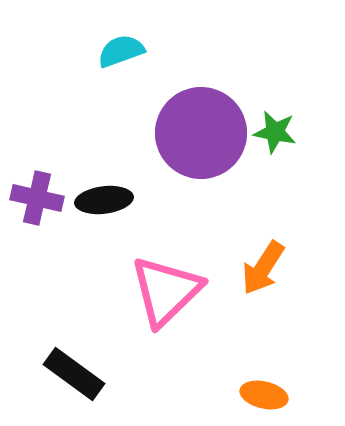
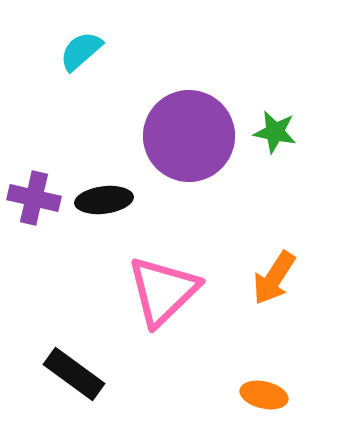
cyan semicircle: moved 40 px left; rotated 21 degrees counterclockwise
purple circle: moved 12 px left, 3 px down
purple cross: moved 3 px left
orange arrow: moved 11 px right, 10 px down
pink triangle: moved 3 px left
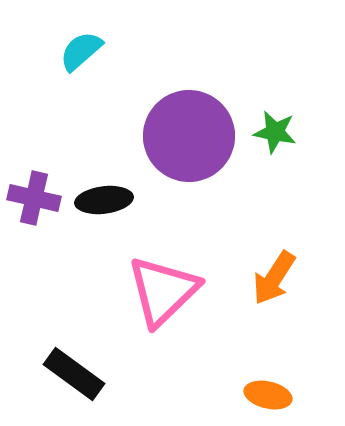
orange ellipse: moved 4 px right
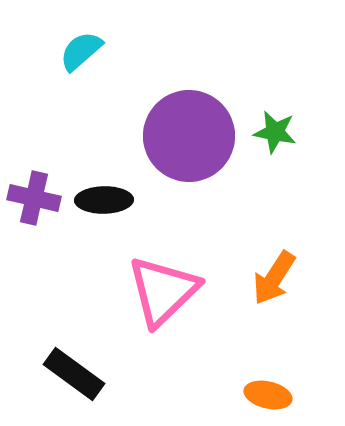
black ellipse: rotated 6 degrees clockwise
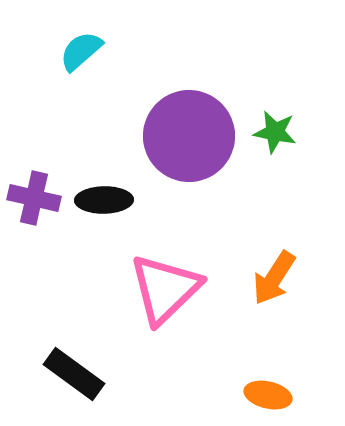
pink triangle: moved 2 px right, 2 px up
